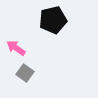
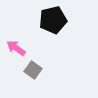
gray square: moved 8 px right, 3 px up
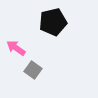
black pentagon: moved 2 px down
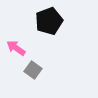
black pentagon: moved 4 px left, 1 px up; rotated 8 degrees counterclockwise
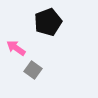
black pentagon: moved 1 px left, 1 px down
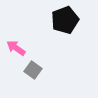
black pentagon: moved 17 px right, 2 px up
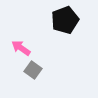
pink arrow: moved 5 px right
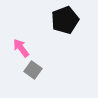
pink arrow: rotated 18 degrees clockwise
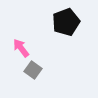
black pentagon: moved 1 px right, 2 px down
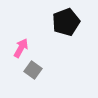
pink arrow: rotated 66 degrees clockwise
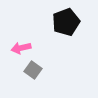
pink arrow: rotated 132 degrees counterclockwise
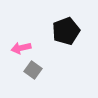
black pentagon: moved 9 px down
